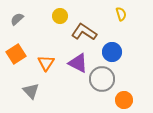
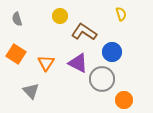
gray semicircle: rotated 64 degrees counterclockwise
orange square: rotated 24 degrees counterclockwise
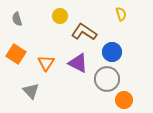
gray circle: moved 5 px right
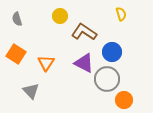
purple triangle: moved 6 px right
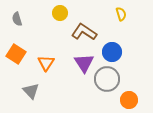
yellow circle: moved 3 px up
purple triangle: rotated 30 degrees clockwise
orange circle: moved 5 px right
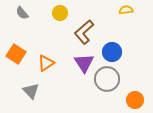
yellow semicircle: moved 5 px right, 4 px up; rotated 80 degrees counterclockwise
gray semicircle: moved 5 px right, 6 px up; rotated 24 degrees counterclockwise
brown L-shape: rotated 75 degrees counterclockwise
orange triangle: rotated 24 degrees clockwise
orange circle: moved 6 px right
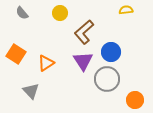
blue circle: moved 1 px left
purple triangle: moved 1 px left, 2 px up
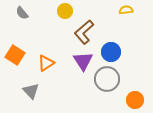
yellow circle: moved 5 px right, 2 px up
orange square: moved 1 px left, 1 px down
